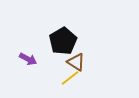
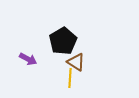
yellow line: rotated 48 degrees counterclockwise
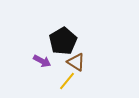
purple arrow: moved 14 px right, 2 px down
yellow line: moved 3 px left, 3 px down; rotated 36 degrees clockwise
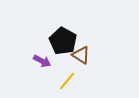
black pentagon: rotated 12 degrees counterclockwise
brown triangle: moved 5 px right, 7 px up
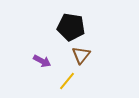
black pentagon: moved 8 px right, 14 px up; rotated 20 degrees counterclockwise
brown triangle: rotated 36 degrees clockwise
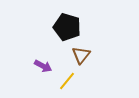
black pentagon: moved 4 px left; rotated 8 degrees clockwise
purple arrow: moved 1 px right, 5 px down
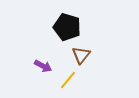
yellow line: moved 1 px right, 1 px up
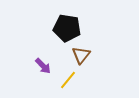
black pentagon: moved 1 px down; rotated 8 degrees counterclockwise
purple arrow: rotated 18 degrees clockwise
